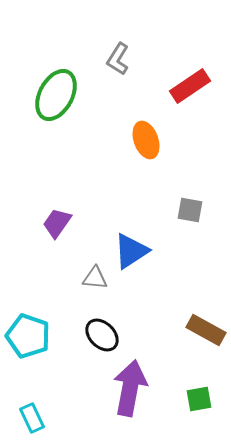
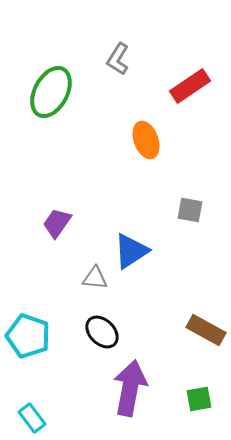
green ellipse: moved 5 px left, 3 px up
black ellipse: moved 3 px up
cyan rectangle: rotated 12 degrees counterclockwise
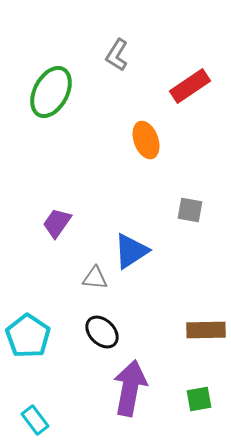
gray L-shape: moved 1 px left, 4 px up
brown rectangle: rotated 30 degrees counterclockwise
cyan pentagon: rotated 15 degrees clockwise
cyan rectangle: moved 3 px right, 2 px down
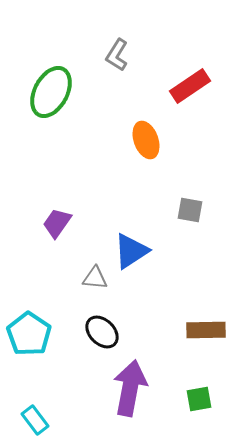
cyan pentagon: moved 1 px right, 2 px up
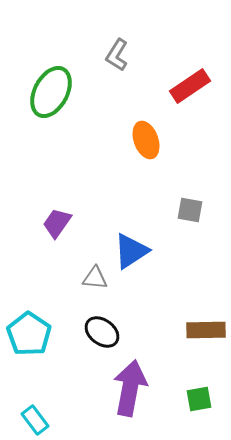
black ellipse: rotated 8 degrees counterclockwise
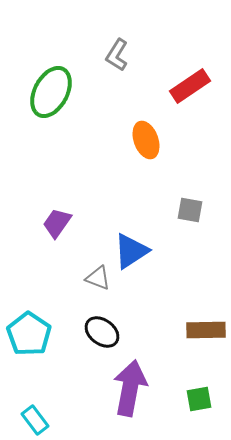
gray triangle: moved 3 px right; rotated 16 degrees clockwise
